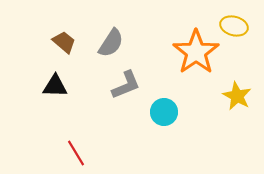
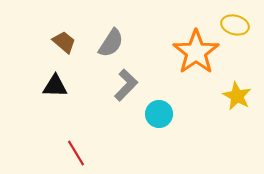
yellow ellipse: moved 1 px right, 1 px up
gray L-shape: rotated 24 degrees counterclockwise
cyan circle: moved 5 px left, 2 px down
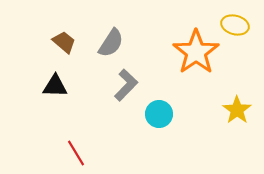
yellow star: moved 14 px down; rotated 8 degrees clockwise
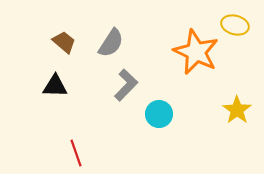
orange star: rotated 12 degrees counterclockwise
red line: rotated 12 degrees clockwise
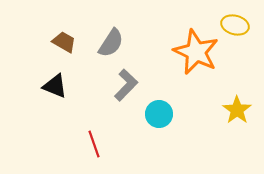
brown trapezoid: rotated 10 degrees counterclockwise
black triangle: rotated 20 degrees clockwise
red line: moved 18 px right, 9 px up
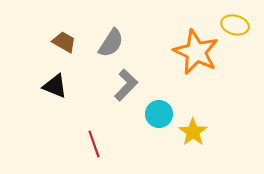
yellow star: moved 44 px left, 22 px down
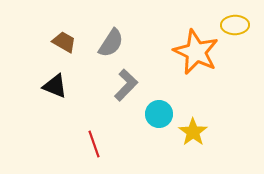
yellow ellipse: rotated 16 degrees counterclockwise
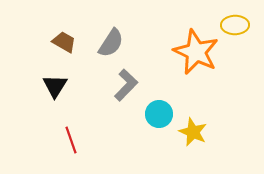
black triangle: rotated 40 degrees clockwise
yellow star: rotated 12 degrees counterclockwise
red line: moved 23 px left, 4 px up
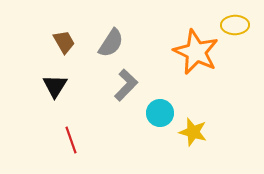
brown trapezoid: rotated 30 degrees clockwise
cyan circle: moved 1 px right, 1 px up
yellow star: rotated 8 degrees counterclockwise
